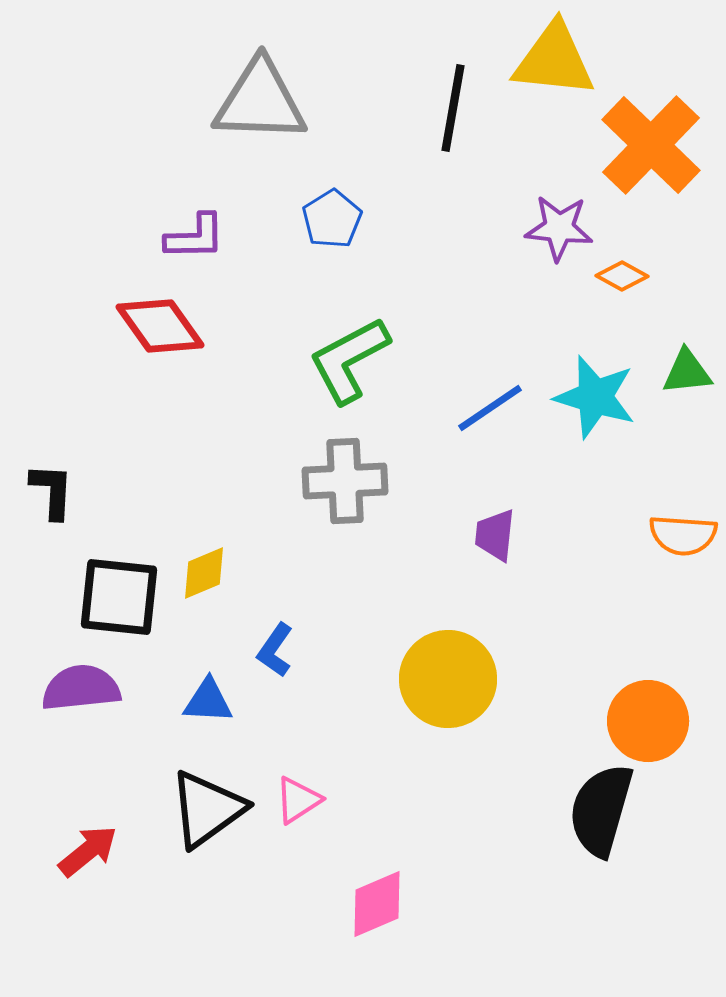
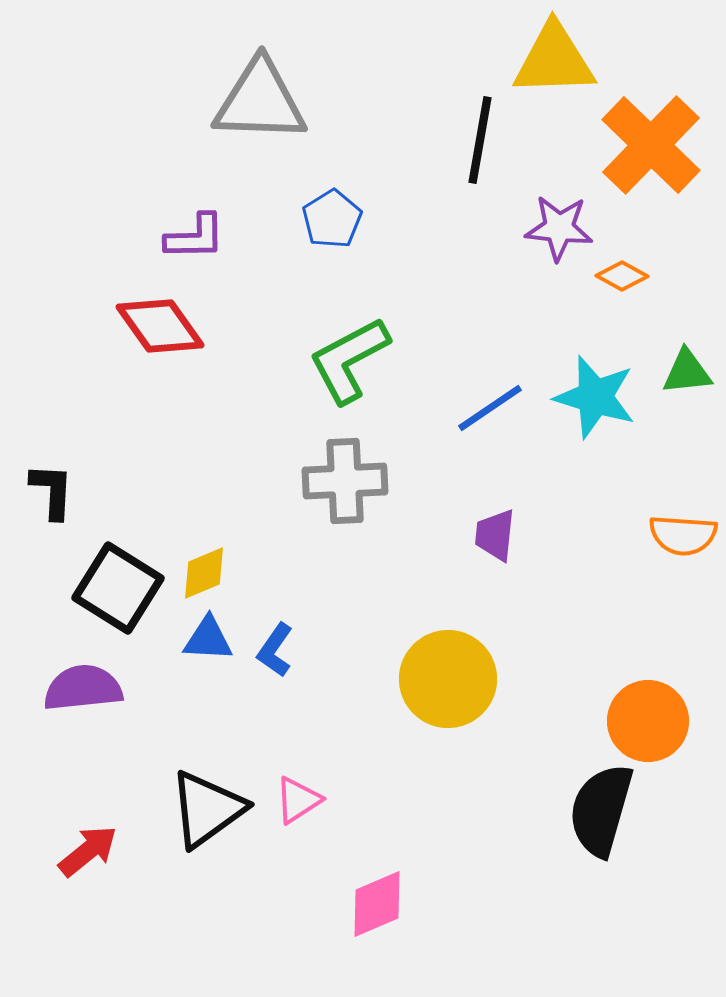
yellow triangle: rotated 8 degrees counterclockwise
black line: moved 27 px right, 32 px down
black square: moved 1 px left, 9 px up; rotated 26 degrees clockwise
purple semicircle: moved 2 px right
blue triangle: moved 62 px up
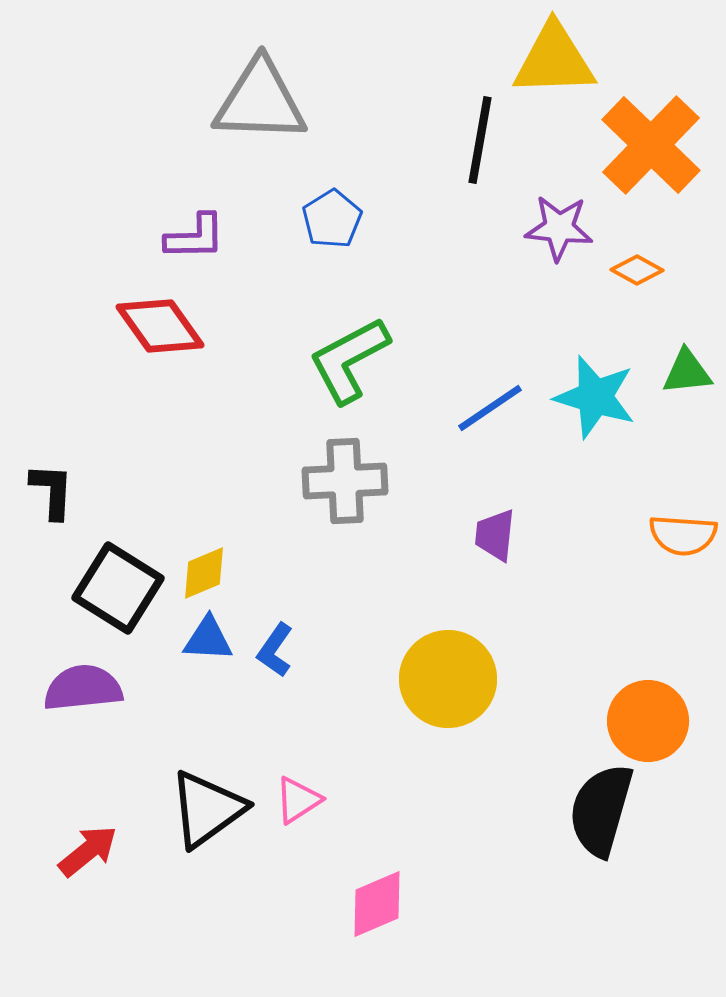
orange diamond: moved 15 px right, 6 px up
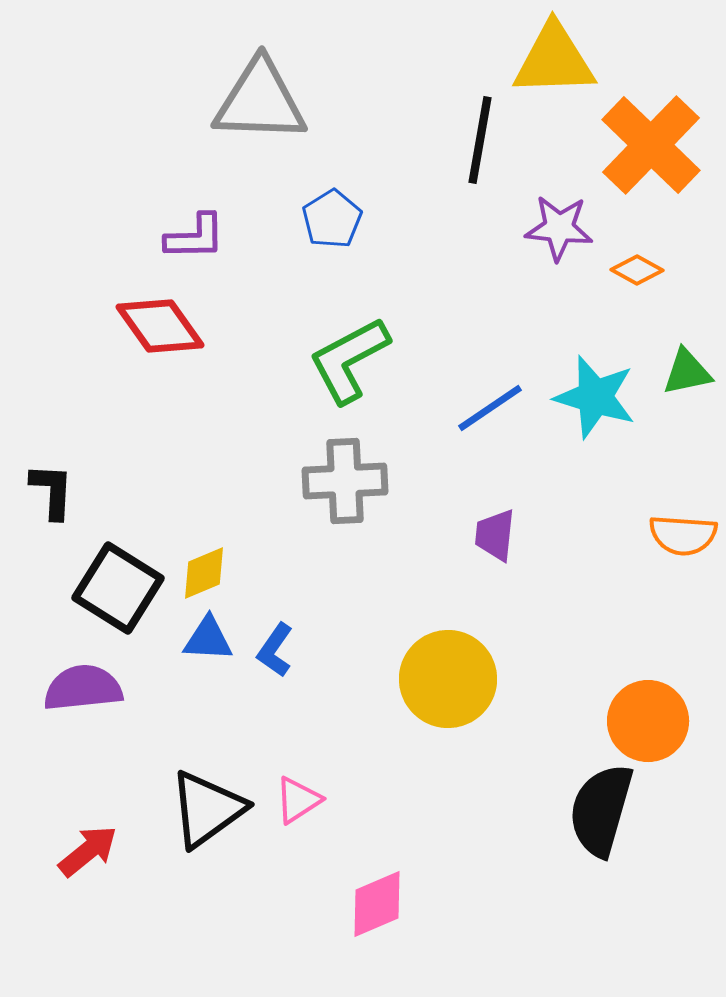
green triangle: rotated 6 degrees counterclockwise
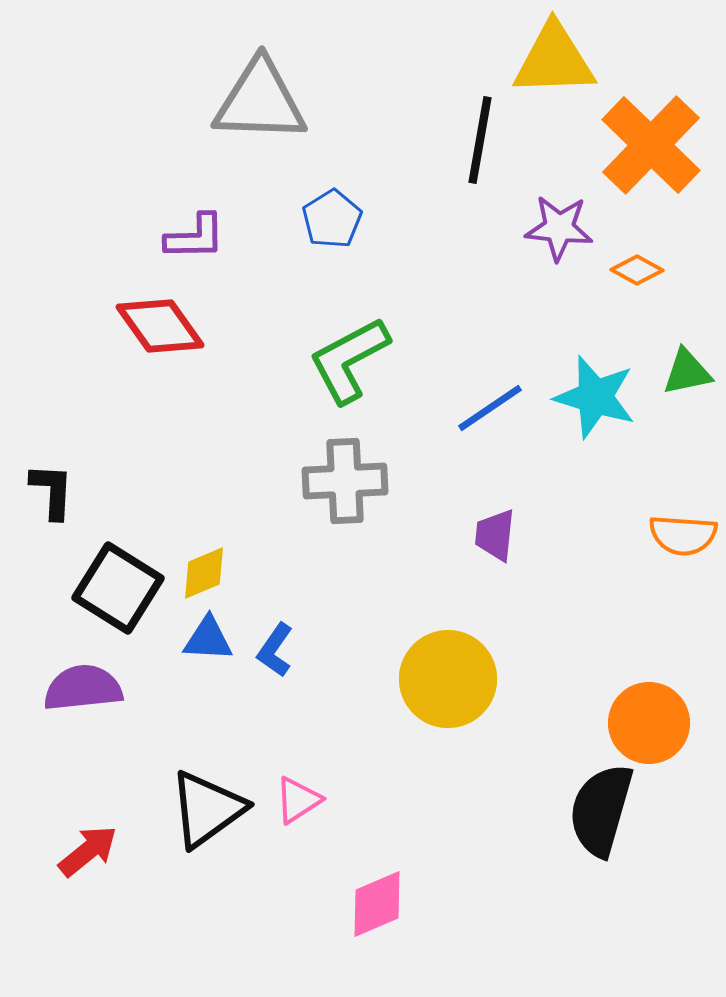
orange circle: moved 1 px right, 2 px down
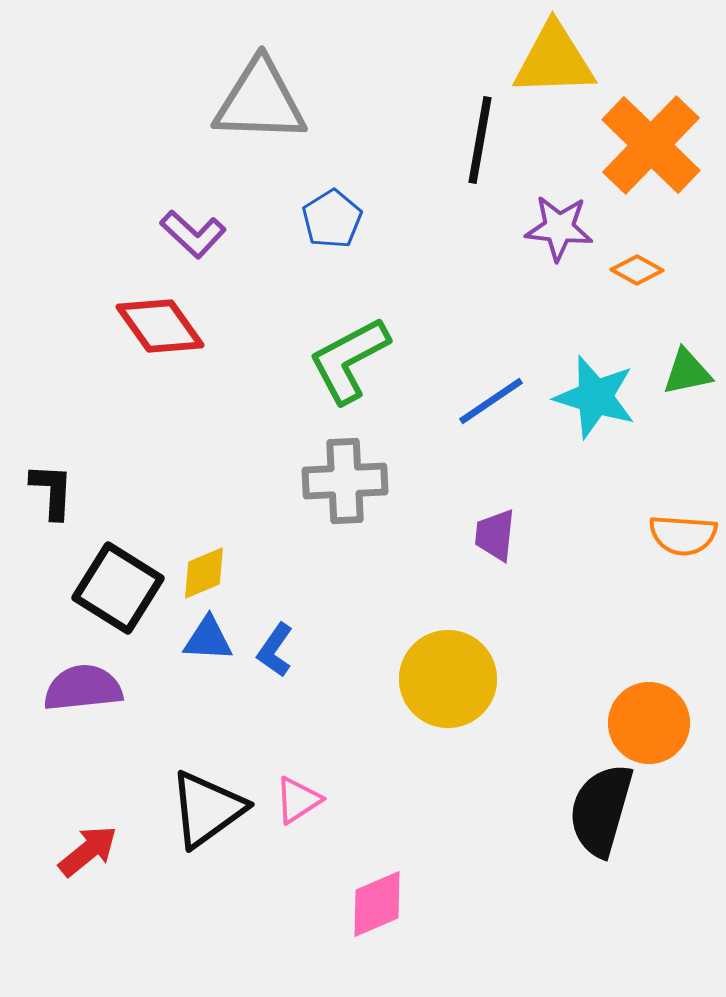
purple L-shape: moved 2 px left, 3 px up; rotated 44 degrees clockwise
blue line: moved 1 px right, 7 px up
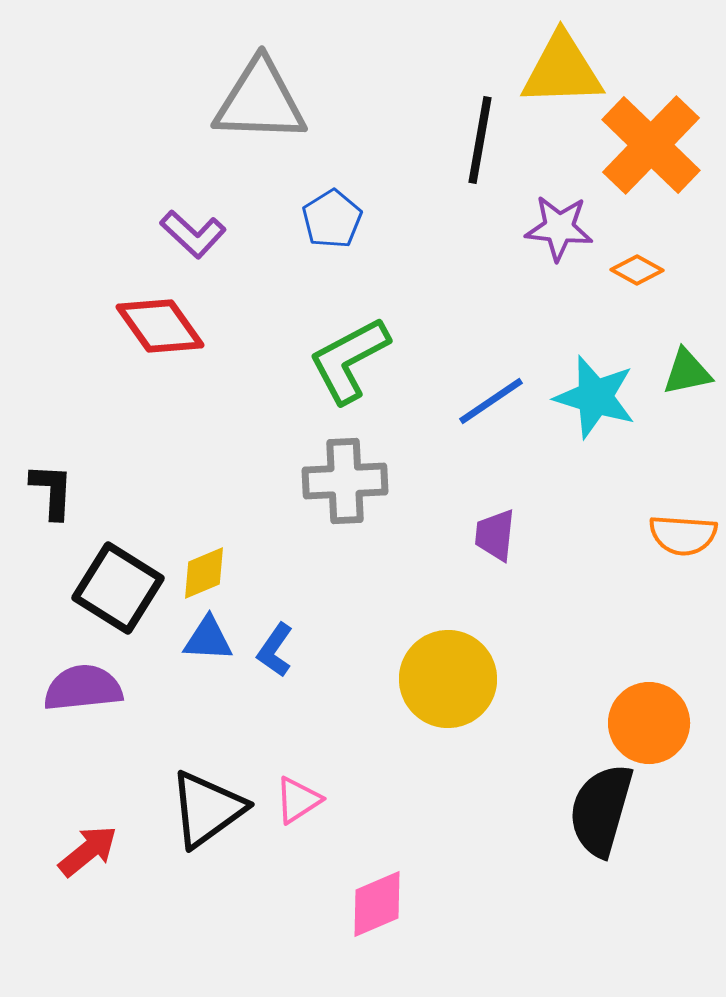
yellow triangle: moved 8 px right, 10 px down
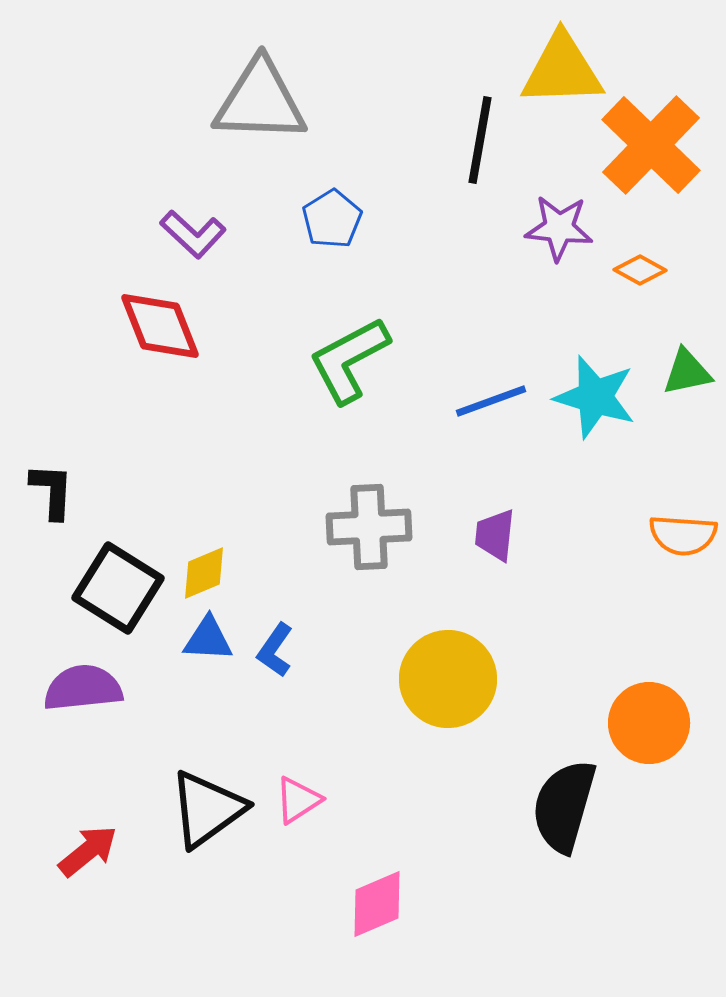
orange diamond: moved 3 px right
red diamond: rotated 14 degrees clockwise
blue line: rotated 14 degrees clockwise
gray cross: moved 24 px right, 46 px down
black semicircle: moved 37 px left, 4 px up
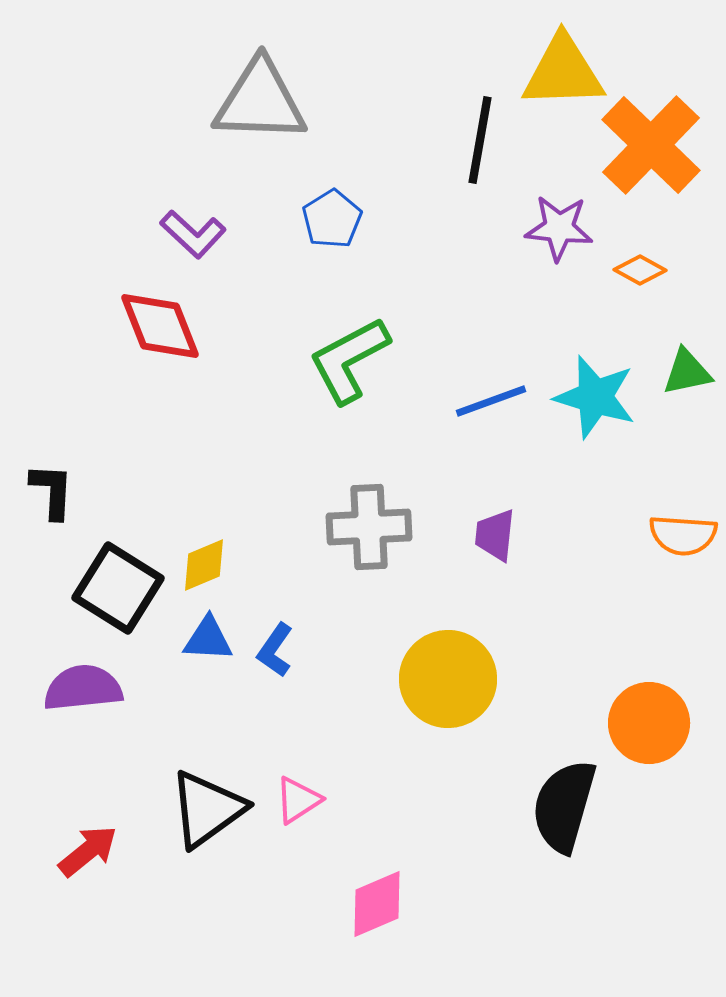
yellow triangle: moved 1 px right, 2 px down
yellow diamond: moved 8 px up
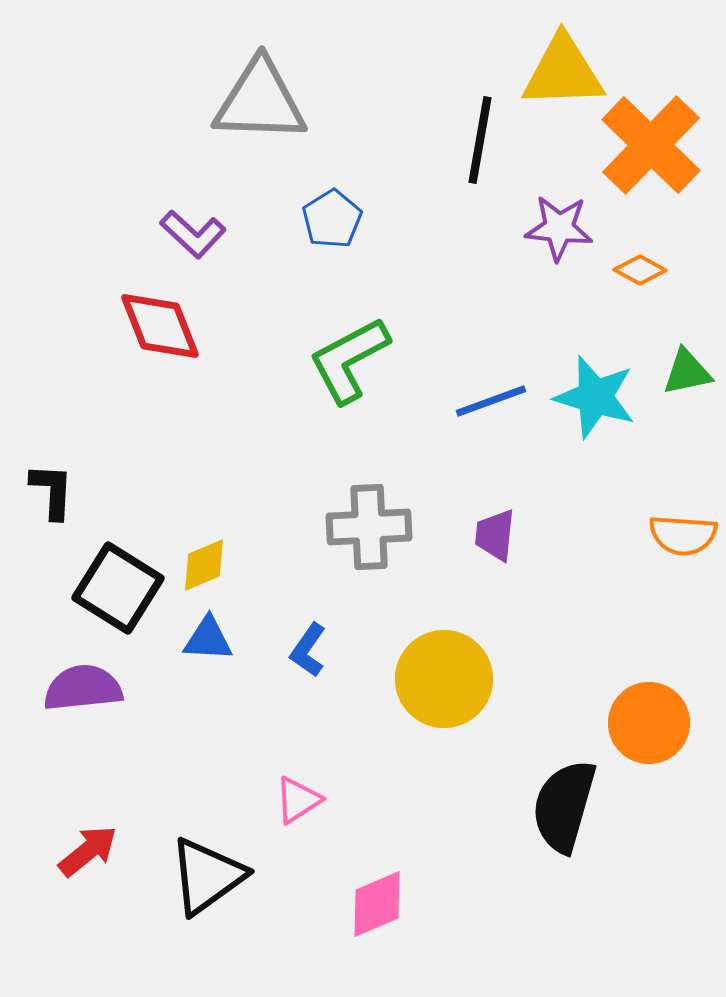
blue L-shape: moved 33 px right
yellow circle: moved 4 px left
black triangle: moved 67 px down
